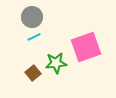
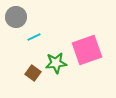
gray circle: moved 16 px left
pink square: moved 1 px right, 3 px down
brown square: rotated 14 degrees counterclockwise
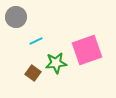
cyan line: moved 2 px right, 4 px down
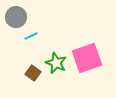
cyan line: moved 5 px left, 5 px up
pink square: moved 8 px down
green star: rotated 30 degrees clockwise
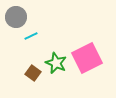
pink square: rotated 8 degrees counterclockwise
